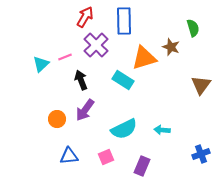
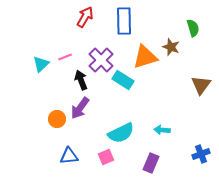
purple cross: moved 5 px right, 15 px down
orange triangle: moved 1 px right, 1 px up
purple arrow: moved 5 px left, 2 px up
cyan semicircle: moved 3 px left, 4 px down
purple rectangle: moved 9 px right, 3 px up
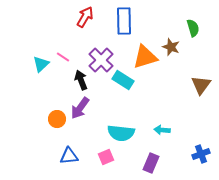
pink line: moved 2 px left; rotated 56 degrees clockwise
cyan semicircle: rotated 32 degrees clockwise
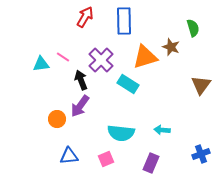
cyan triangle: rotated 36 degrees clockwise
cyan rectangle: moved 5 px right, 4 px down
purple arrow: moved 2 px up
pink square: moved 2 px down
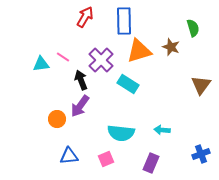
orange triangle: moved 6 px left, 6 px up
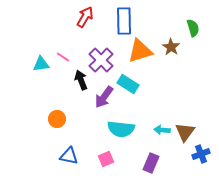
brown star: rotated 12 degrees clockwise
orange triangle: moved 1 px right
brown triangle: moved 16 px left, 47 px down
purple arrow: moved 24 px right, 9 px up
cyan semicircle: moved 4 px up
blue triangle: rotated 18 degrees clockwise
